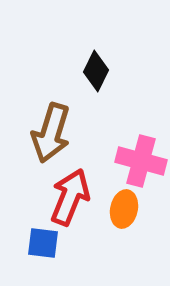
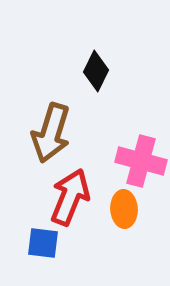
orange ellipse: rotated 15 degrees counterclockwise
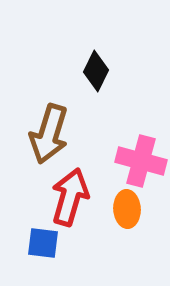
brown arrow: moved 2 px left, 1 px down
red arrow: rotated 6 degrees counterclockwise
orange ellipse: moved 3 px right
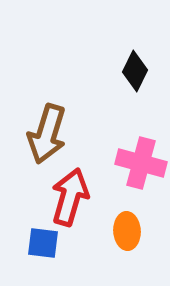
black diamond: moved 39 px right
brown arrow: moved 2 px left
pink cross: moved 2 px down
orange ellipse: moved 22 px down
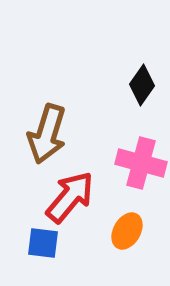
black diamond: moved 7 px right, 14 px down; rotated 9 degrees clockwise
red arrow: rotated 24 degrees clockwise
orange ellipse: rotated 33 degrees clockwise
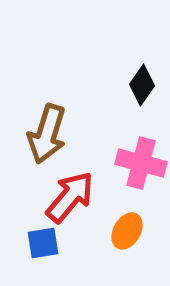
blue square: rotated 16 degrees counterclockwise
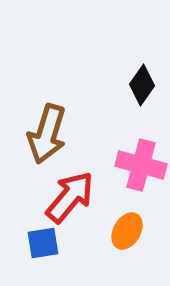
pink cross: moved 2 px down
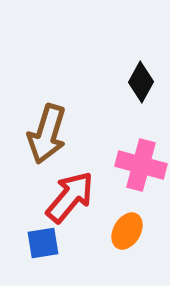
black diamond: moved 1 px left, 3 px up; rotated 6 degrees counterclockwise
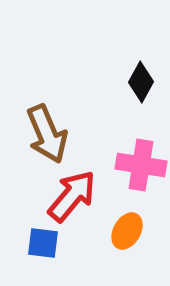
brown arrow: rotated 40 degrees counterclockwise
pink cross: rotated 6 degrees counterclockwise
red arrow: moved 2 px right, 1 px up
blue square: rotated 16 degrees clockwise
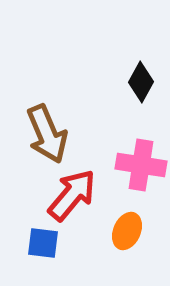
red arrow: moved 1 px up
orange ellipse: rotated 6 degrees counterclockwise
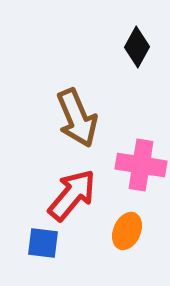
black diamond: moved 4 px left, 35 px up
brown arrow: moved 30 px right, 16 px up
